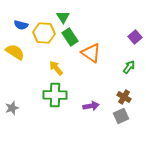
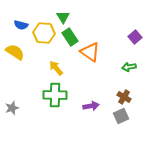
orange triangle: moved 1 px left, 1 px up
green arrow: rotated 136 degrees counterclockwise
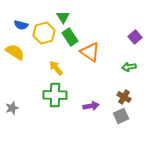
yellow hexagon: rotated 20 degrees counterclockwise
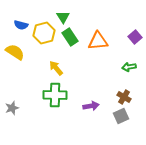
orange triangle: moved 8 px right, 11 px up; rotated 40 degrees counterclockwise
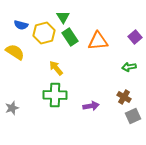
gray square: moved 12 px right
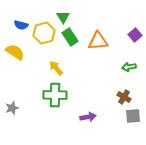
purple square: moved 2 px up
purple arrow: moved 3 px left, 11 px down
gray square: rotated 21 degrees clockwise
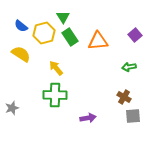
blue semicircle: moved 1 px down; rotated 24 degrees clockwise
yellow semicircle: moved 6 px right, 2 px down
purple arrow: moved 1 px down
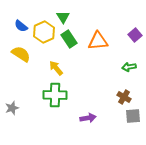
yellow hexagon: moved 1 px up; rotated 10 degrees counterclockwise
green rectangle: moved 1 px left, 2 px down
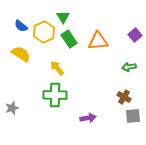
yellow arrow: moved 1 px right
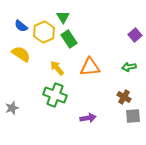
orange triangle: moved 8 px left, 26 px down
green cross: rotated 20 degrees clockwise
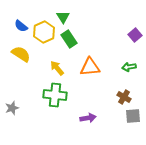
green cross: rotated 15 degrees counterclockwise
